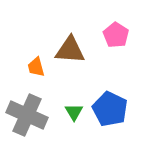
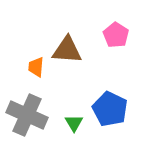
brown triangle: moved 3 px left
orange trapezoid: rotated 20 degrees clockwise
green triangle: moved 11 px down
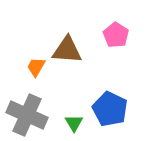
orange trapezoid: rotated 25 degrees clockwise
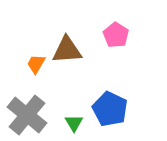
brown triangle: rotated 8 degrees counterclockwise
orange trapezoid: moved 3 px up
gray cross: rotated 15 degrees clockwise
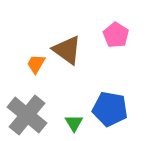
brown triangle: rotated 40 degrees clockwise
blue pentagon: rotated 16 degrees counterclockwise
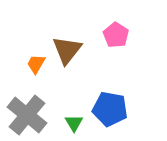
brown triangle: rotated 32 degrees clockwise
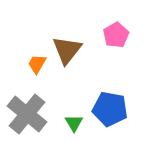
pink pentagon: rotated 10 degrees clockwise
orange trapezoid: moved 1 px right
gray cross: moved 1 px up
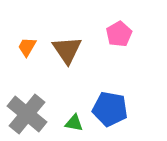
pink pentagon: moved 3 px right, 1 px up
brown triangle: rotated 12 degrees counterclockwise
orange trapezoid: moved 10 px left, 17 px up
green triangle: rotated 48 degrees counterclockwise
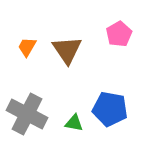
gray cross: rotated 12 degrees counterclockwise
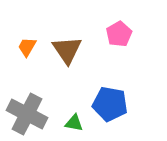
blue pentagon: moved 5 px up
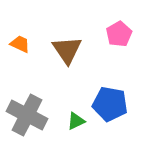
orange trapezoid: moved 7 px left, 3 px up; rotated 85 degrees clockwise
gray cross: moved 1 px down
green triangle: moved 2 px right, 2 px up; rotated 36 degrees counterclockwise
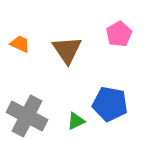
gray cross: moved 1 px down
